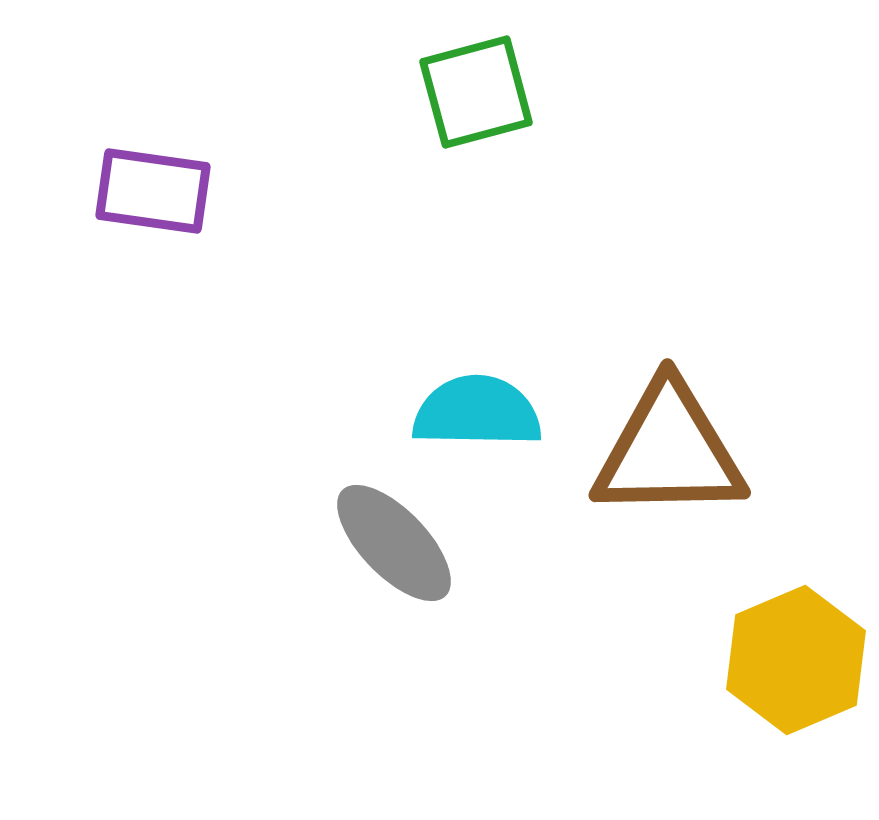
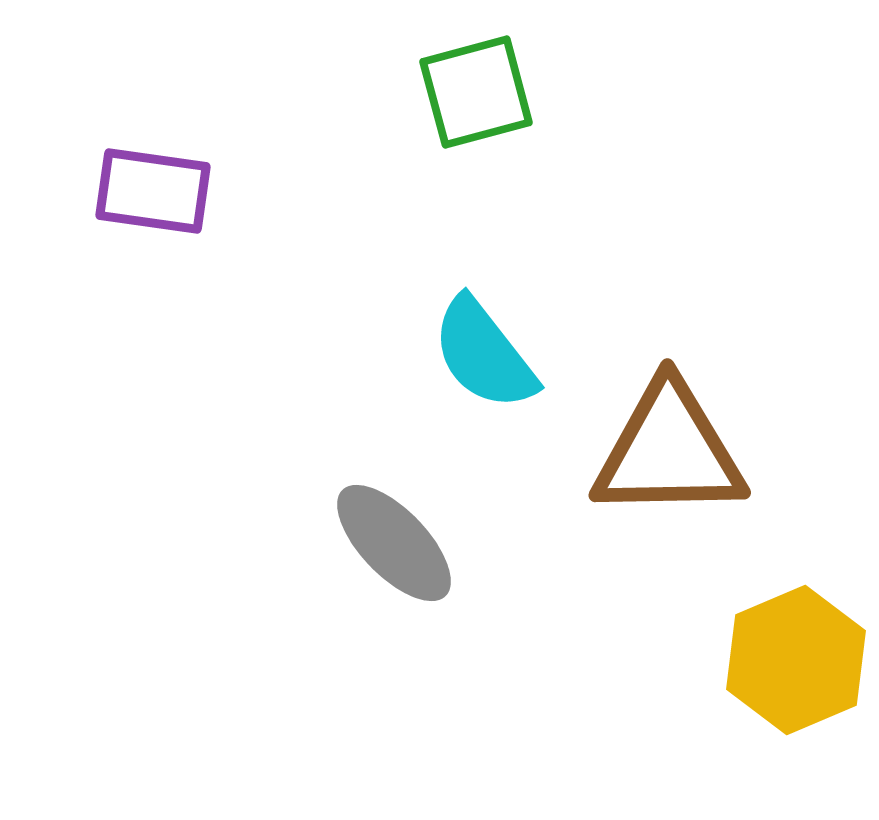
cyan semicircle: moved 7 px right, 58 px up; rotated 129 degrees counterclockwise
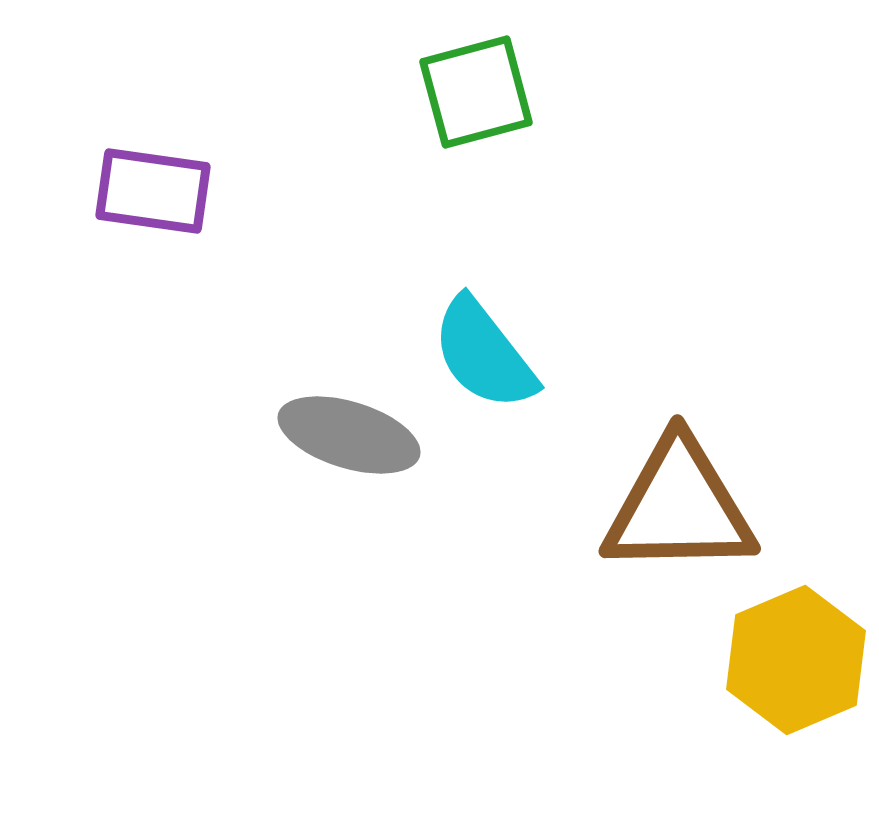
brown triangle: moved 10 px right, 56 px down
gray ellipse: moved 45 px left, 108 px up; rotated 29 degrees counterclockwise
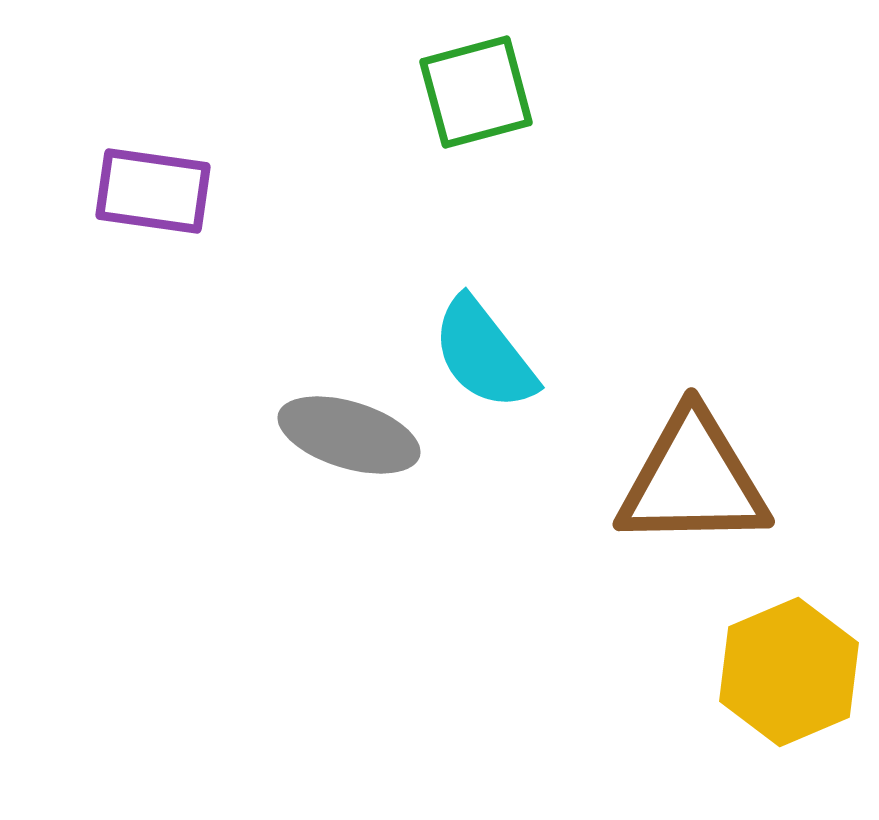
brown triangle: moved 14 px right, 27 px up
yellow hexagon: moved 7 px left, 12 px down
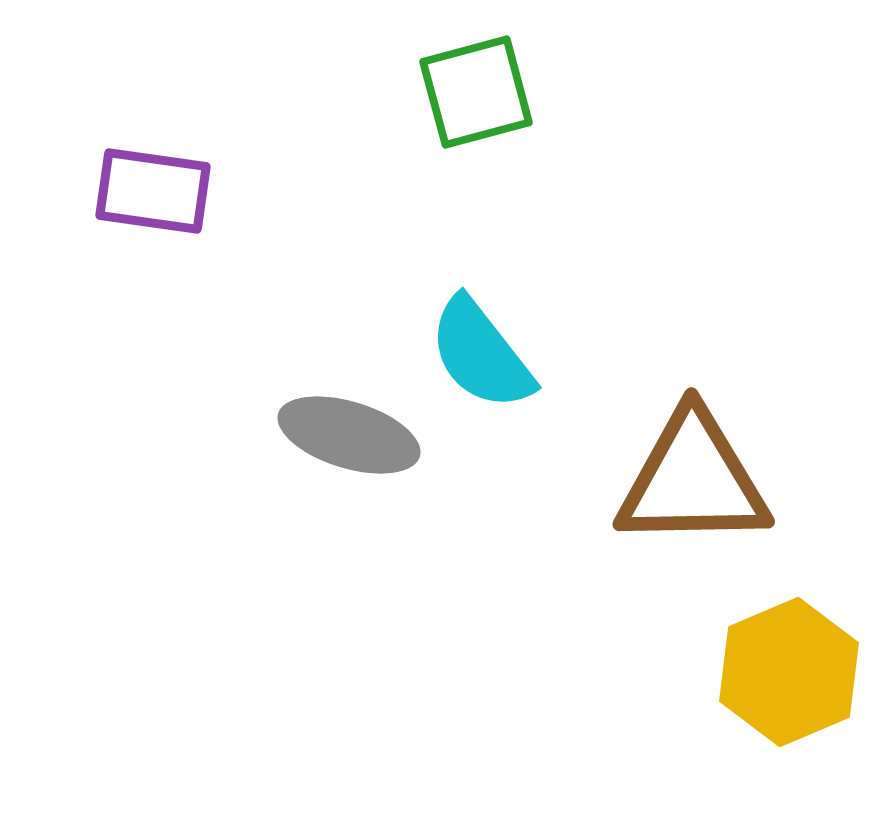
cyan semicircle: moved 3 px left
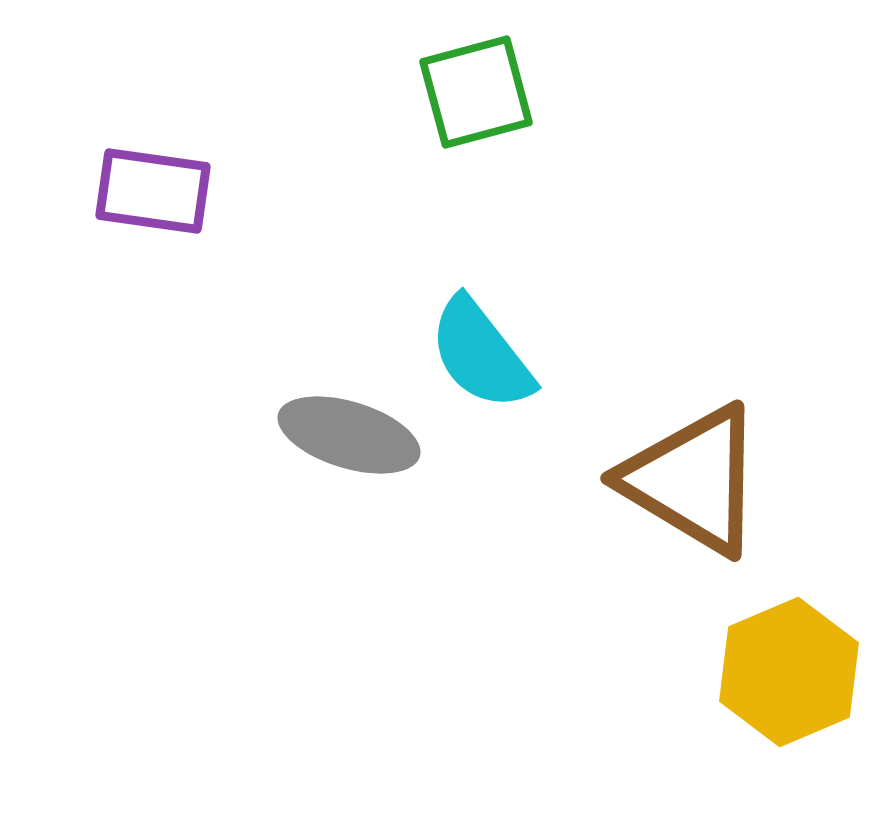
brown triangle: rotated 32 degrees clockwise
